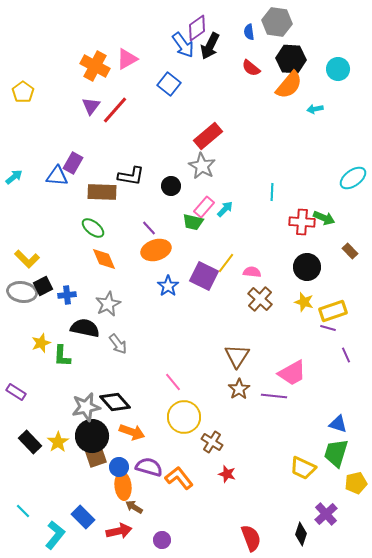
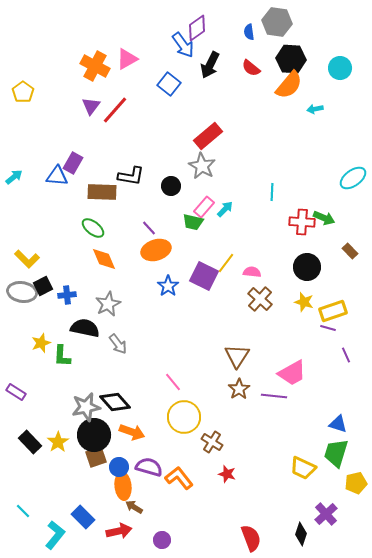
black arrow at (210, 46): moved 19 px down
cyan circle at (338, 69): moved 2 px right, 1 px up
black circle at (92, 436): moved 2 px right, 1 px up
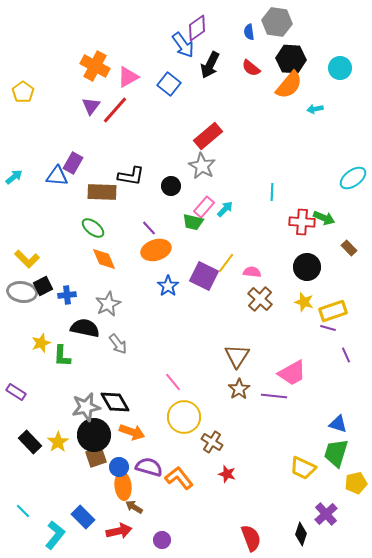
pink triangle at (127, 59): moved 1 px right, 18 px down
brown rectangle at (350, 251): moved 1 px left, 3 px up
black diamond at (115, 402): rotated 12 degrees clockwise
